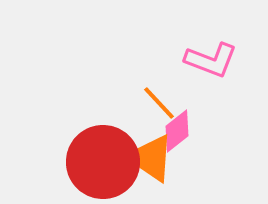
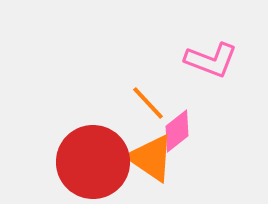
orange line: moved 11 px left
red circle: moved 10 px left
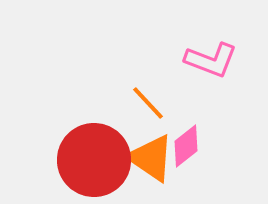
pink diamond: moved 9 px right, 15 px down
red circle: moved 1 px right, 2 px up
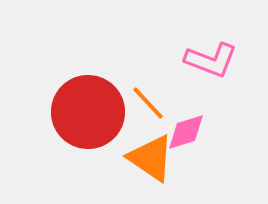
pink diamond: moved 14 px up; rotated 21 degrees clockwise
red circle: moved 6 px left, 48 px up
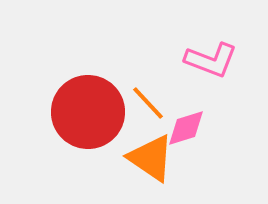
pink diamond: moved 4 px up
